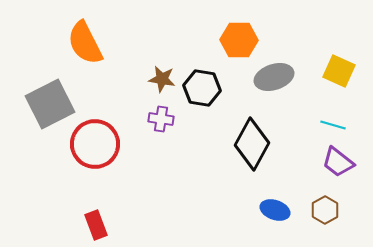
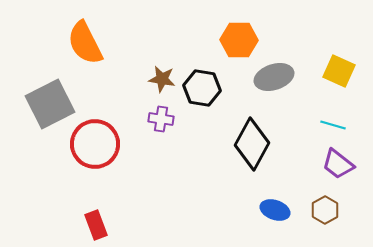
purple trapezoid: moved 2 px down
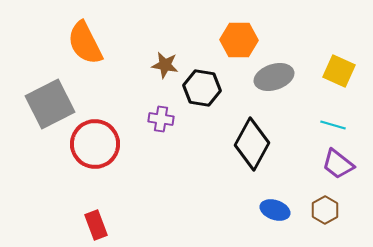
brown star: moved 3 px right, 14 px up
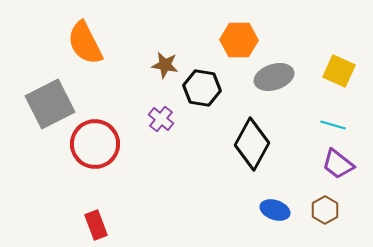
purple cross: rotated 30 degrees clockwise
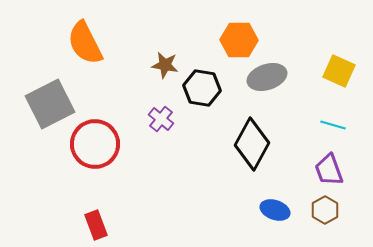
gray ellipse: moved 7 px left
purple trapezoid: moved 9 px left, 6 px down; rotated 32 degrees clockwise
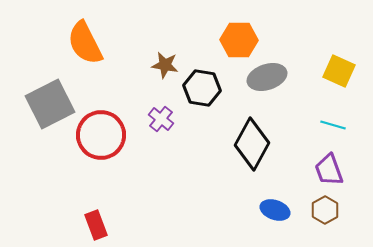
red circle: moved 6 px right, 9 px up
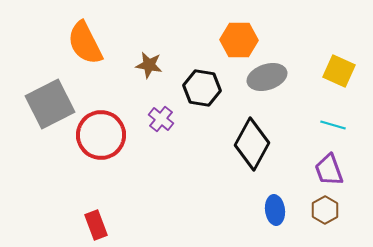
brown star: moved 16 px left
blue ellipse: rotated 64 degrees clockwise
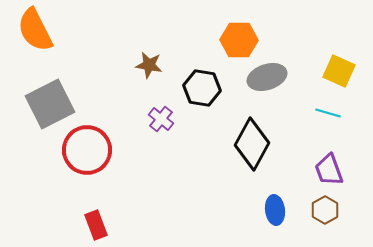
orange semicircle: moved 50 px left, 13 px up
cyan line: moved 5 px left, 12 px up
red circle: moved 14 px left, 15 px down
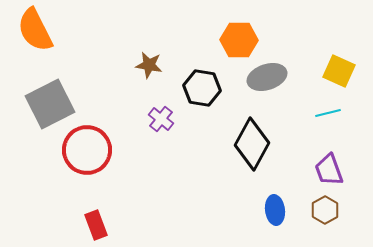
cyan line: rotated 30 degrees counterclockwise
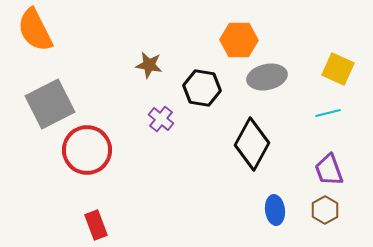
yellow square: moved 1 px left, 2 px up
gray ellipse: rotated 6 degrees clockwise
